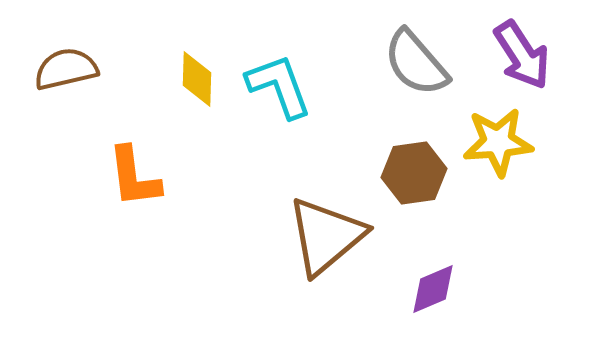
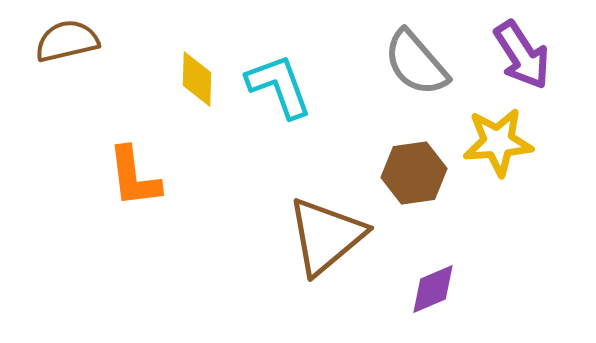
brown semicircle: moved 1 px right, 28 px up
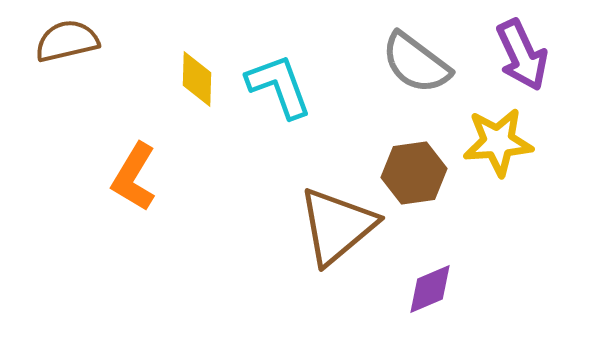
purple arrow: rotated 8 degrees clockwise
gray semicircle: rotated 12 degrees counterclockwise
orange L-shape: rotated 38 degrees clockwise
brown triangle: moved 11 px right, 10 px up
purple diamond: moved 3 px left
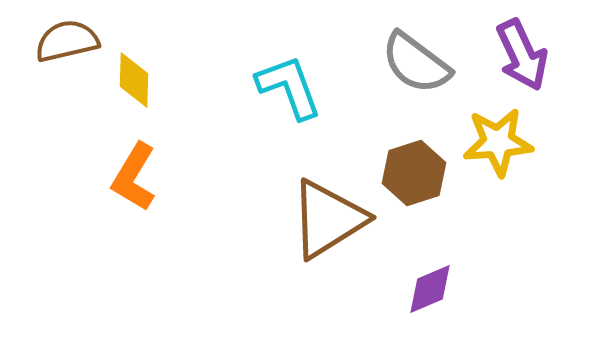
yellow diamond: moved 63 px left, 1 px down
cyan L-shape: moved 10 px right, 1 px down
brown hexagon: rotated 10 degrees counterclockwise
brown triangle: moved 9 px left, 7 px up; rotated 8 degrees clockwise
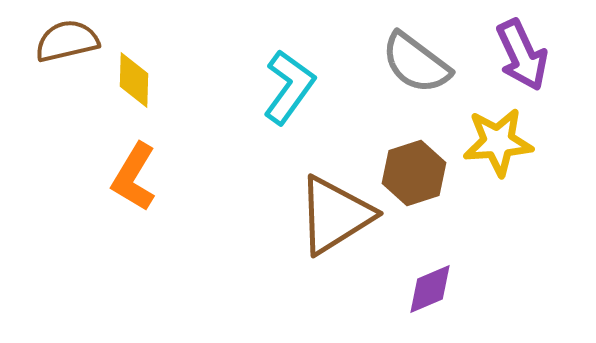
cyan L-shape: rotated 56 degrees clockwise
brown triangle: moved 7 px right, 4 px up
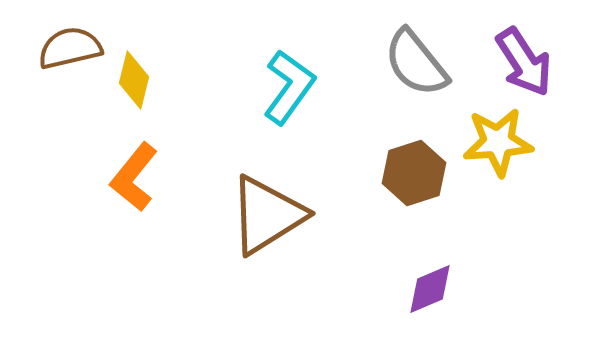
brown semicircle: moved 3 px right, 7 px down
purple arrow: moved 2 px right, 7 px down; rotated 8 degrees counterclockwise
gray semicircle: rotated 14 degrees clockwise
yellow diamond: rotated 12 degrees clockwise
orange L-shape: rotated 8 degrees clockwise
brown triangle: moved 68 px left
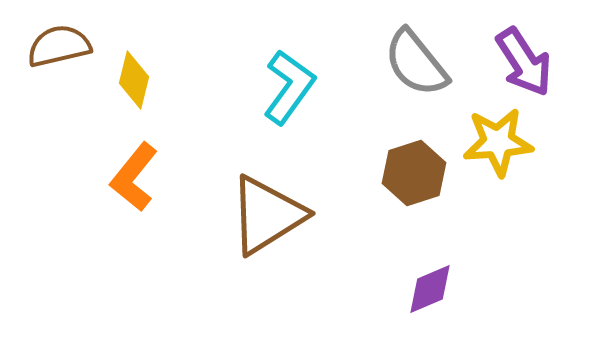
brown semicircle: moved 11 px left, 2 px up
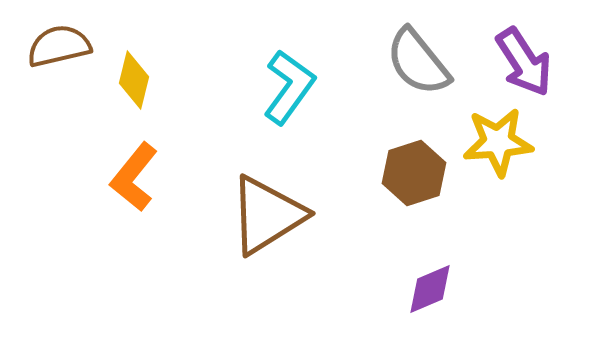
gray semicircle: moved 2 px right, 1 px up
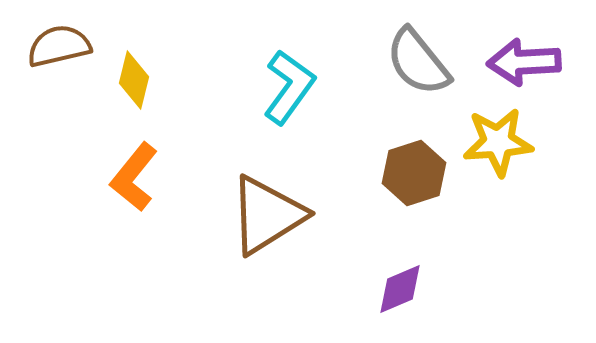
purple arrow: rotated 120 degrees clockwise
purple diamond: moved 30 px left
